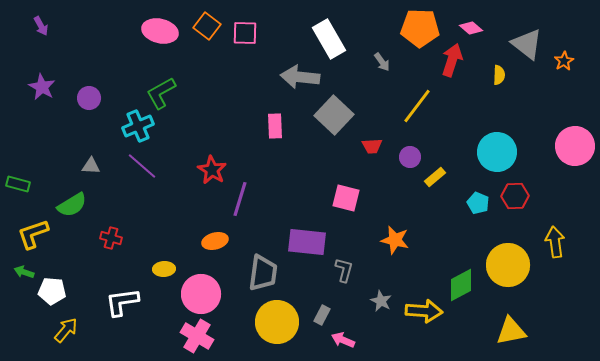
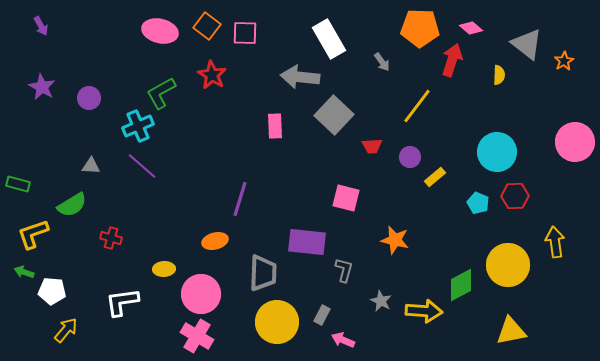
pink circle at (575, 146): moved 4 px up
red star at (212, 170): moved 95 px up
gray trapezoid at (263, 273): rotated 6 degrees counterclockwise
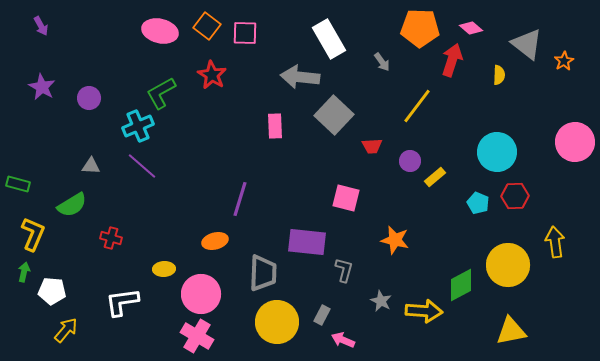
purple circle at (410, 157): moved 4 px down
yellow L-shape at (33, 234): rotated 132 degrees clockwise
green arrow at (24, 272): rotated 84 degrees clockwise
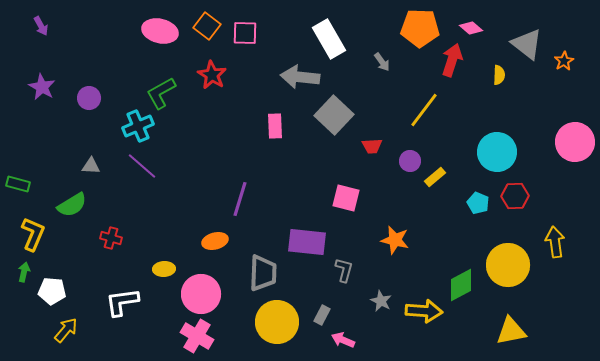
yellow line at (417, 106): moved 7 px right, 4 px down
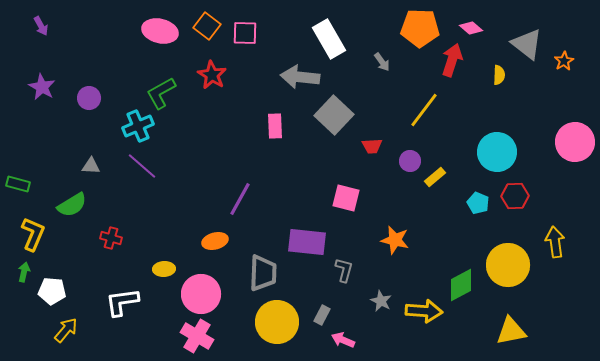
purple line at (240, 199): rotated 12 degrees clockwise
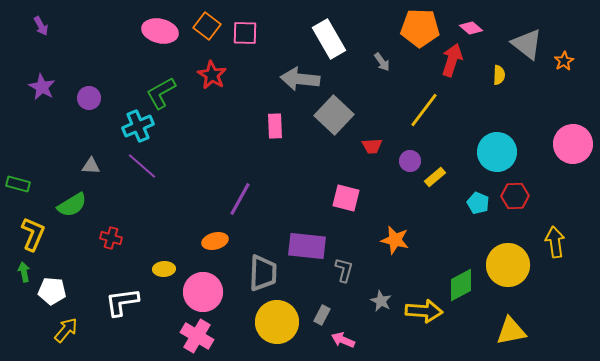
gray arrow at (300, 77): moved 2 px down
pink circle at (575, 142): moved 2 px left, 2 px down
purple rectangle at (307, 242): moved 4 px down
green arrow at (24, 272): rotated 24 degrees counterclockwise
pink circle at (201, 294): moved 2 px right, 2 px up
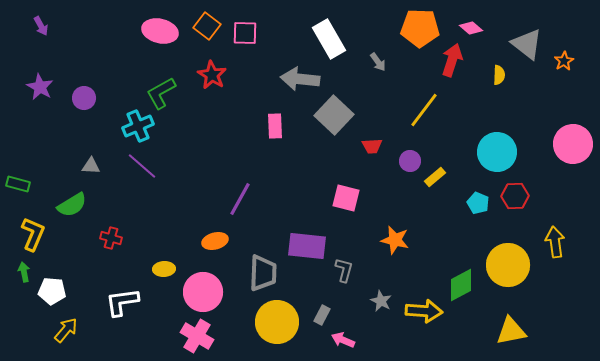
gray arrow at (382, 62): moved 4 px left
purple star at (42, 87): moved 2 px left
purple circle at (89, 98): moved 5 px left
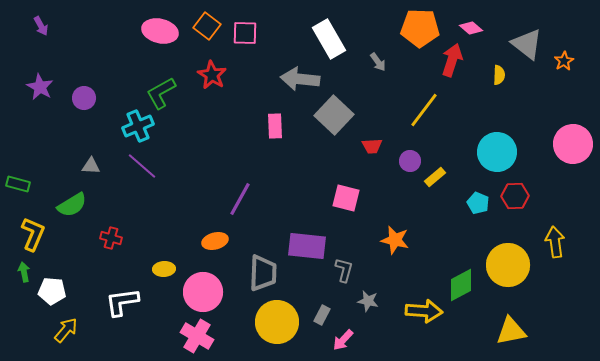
gray star at (381, 301): moved 13 px left; rotated 15 degrees counterclockwise
pink arrow at (343, 340): rotated 70 degrees counterclockwise
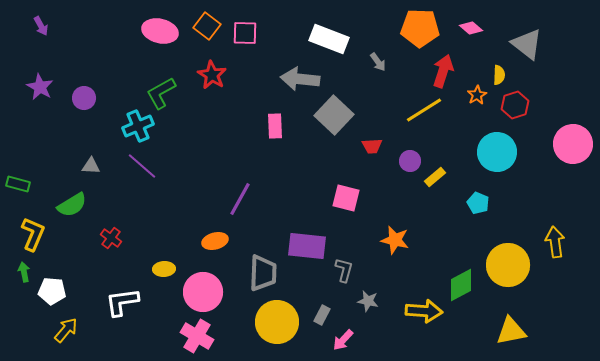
white rectangle at (329, 39): rotated 39 degrees counterclockwise
red arrow at (452, 60): moved 9 px left, 11 px down
orange star at (564, 61): moved 87 px left, 34 px down
yellow line at (424, 110): rotated 21 degrees clockwise
red hexagon at (515, 196): moved 91 px up; rotated 16 degrees counterclockwise
red cross at (111, 238): rotated 20 degrees clockwise
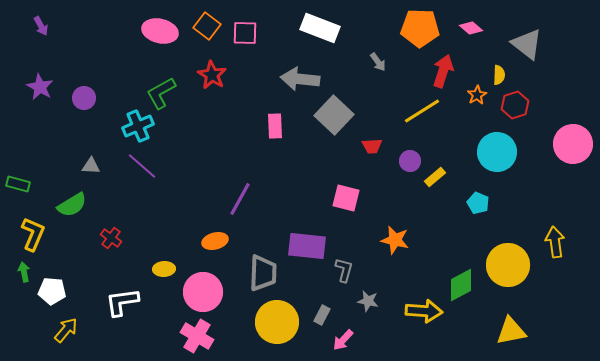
white rectangle at (329, 39): moved 9 px left, 11 px up
yellow line at (424, 110): moved 2 px left, 1 px down
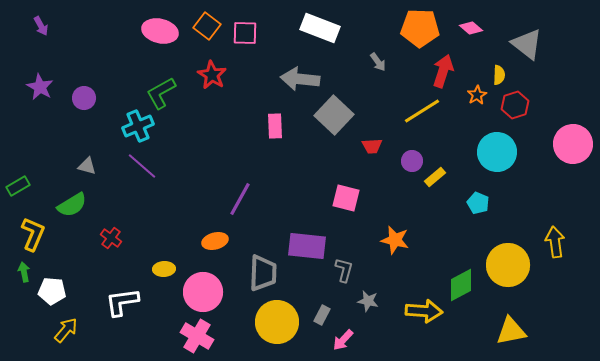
purple circle at (410, 161): moved 2 px right
gray triangle at (91, 166): moved 4 px left; rotated 12 degrees clockwise
green rectangle at (18, 184): moved 2 px down; rotated 45 degrees counterclockwise
